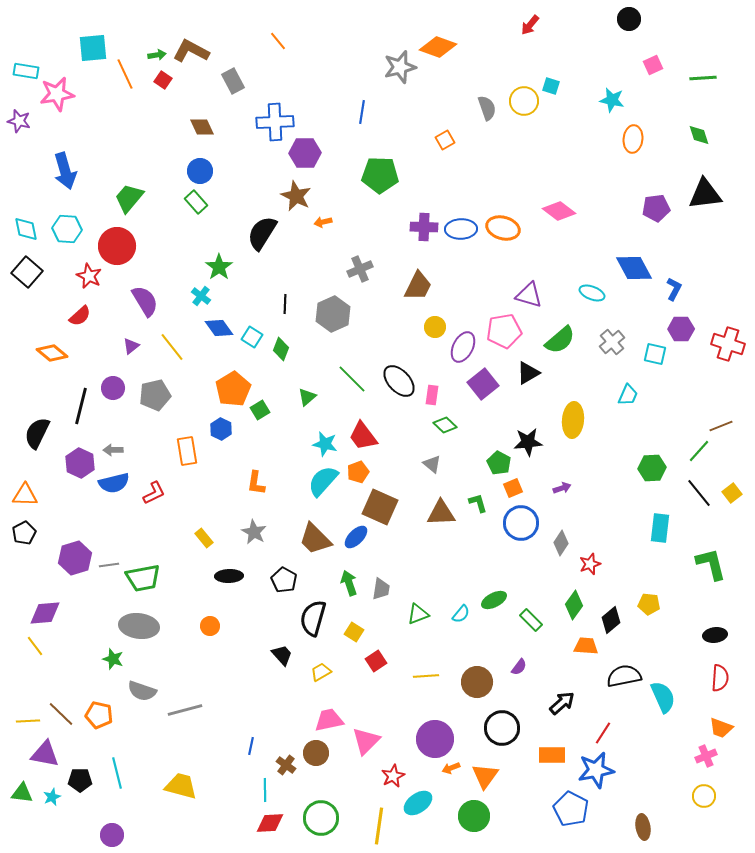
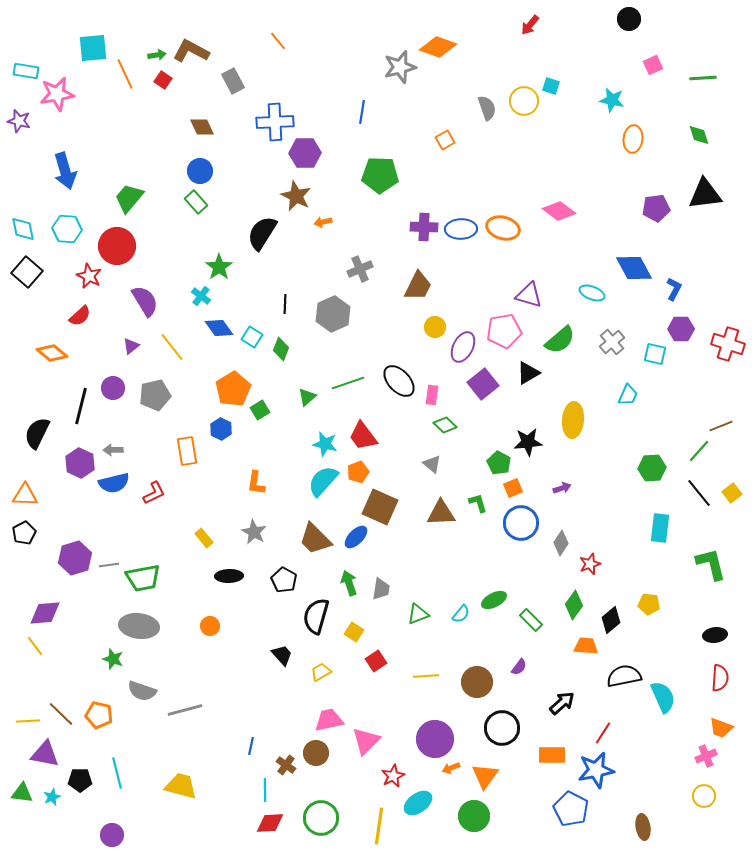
cyan diamond at (26, 229): moved 3 px left
green line at (352, 379): moved 4 px left, 4 px down; rotated 64 degrees counterclockwise
black semicircle at (313, 618): moved 3 px right, 2 px up
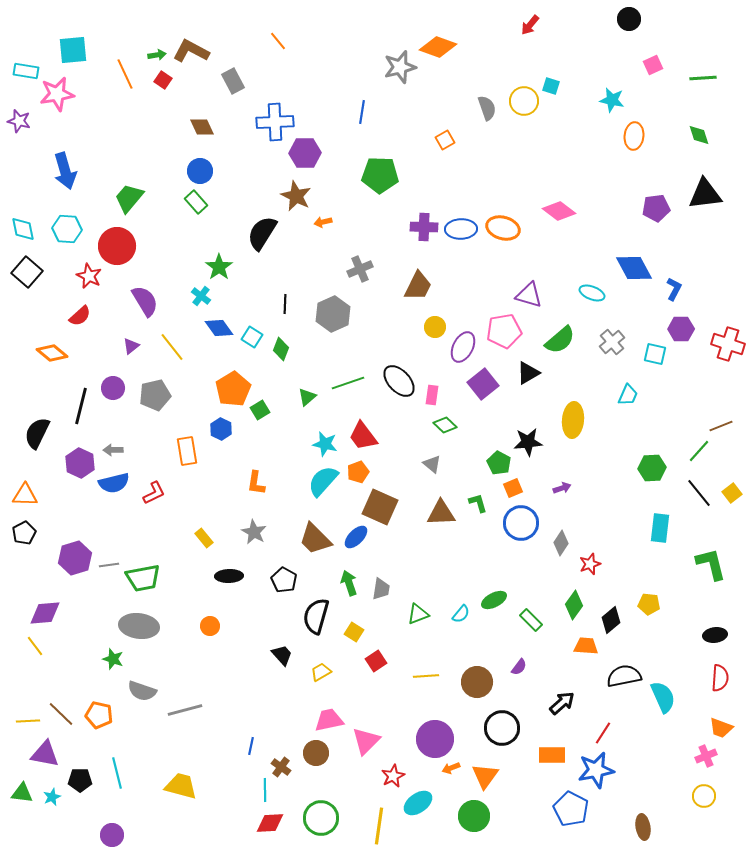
cyan square at (93, 48): moved 20 px left, 2 px down
orange ellipse at (633, 139): moved 1 px right, 3 px up
brown cross at (286, 765): moved 5 px left, 2 px down
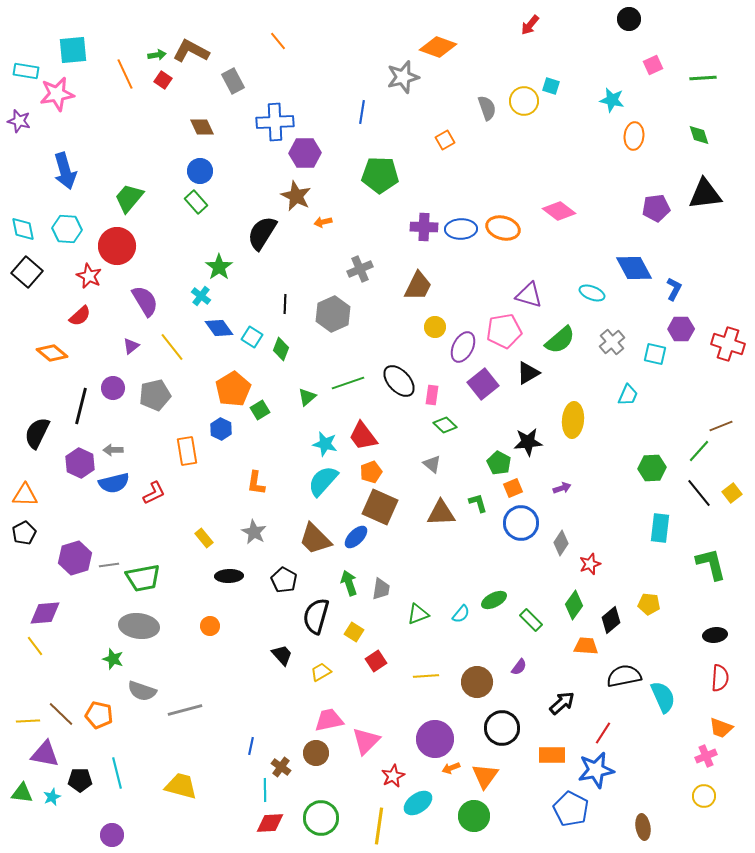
gray star at (400, 67): moved 3 px right, 10 px down
orange pentagon at (358, 472): moved 13 px right
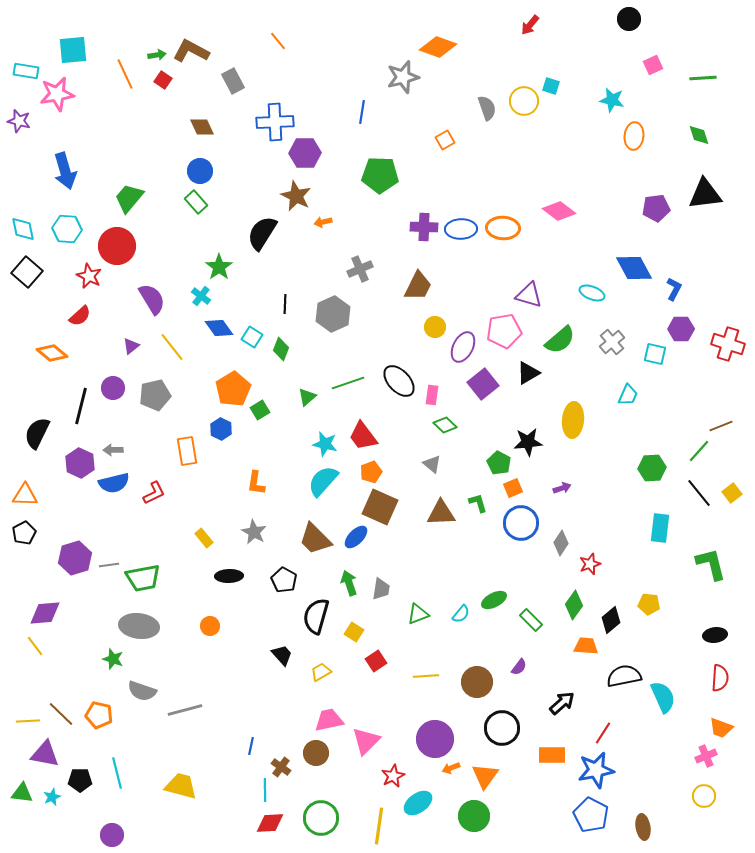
orange ellipse at (503, 228): rotated 12 degrees counterclockwise
purple semicircle at (145, 301): moved 7 px right, 2 px up
blue pentagon at (571, 809): moved 20 px right, 6 px down
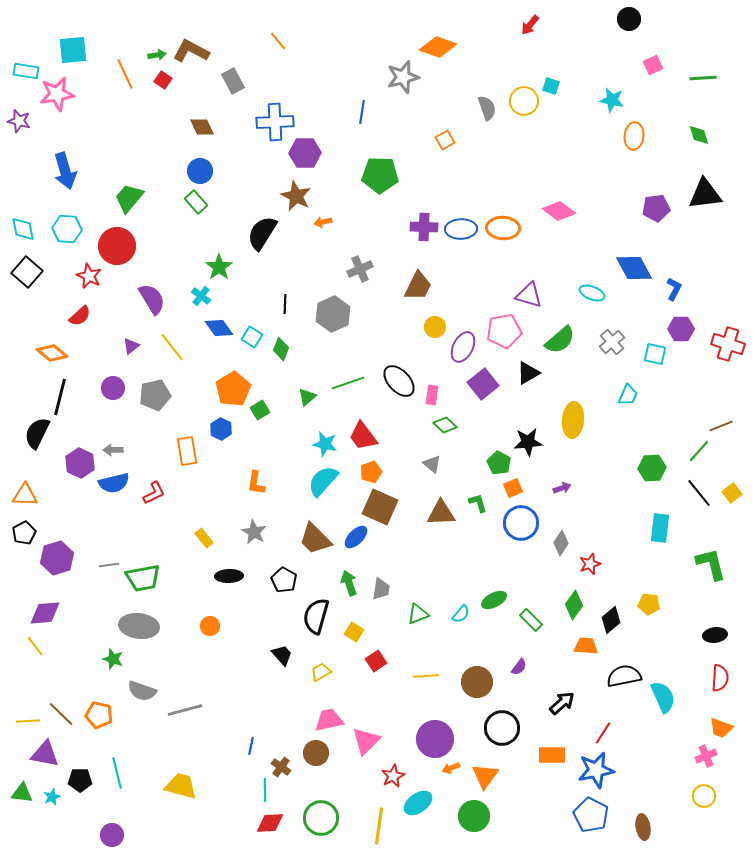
black line at (81, 406): moved 21 px left, 9 px up
purple hexagon at (75, 558): moved 18 px left
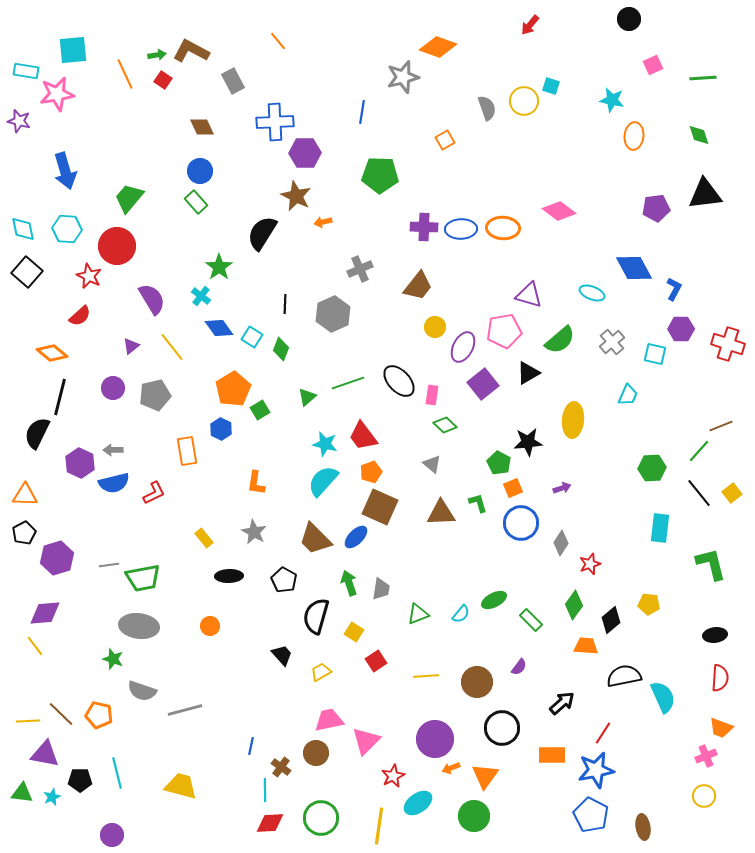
brown trapezoid at (418, 286): rotated 12 degrees clockwise
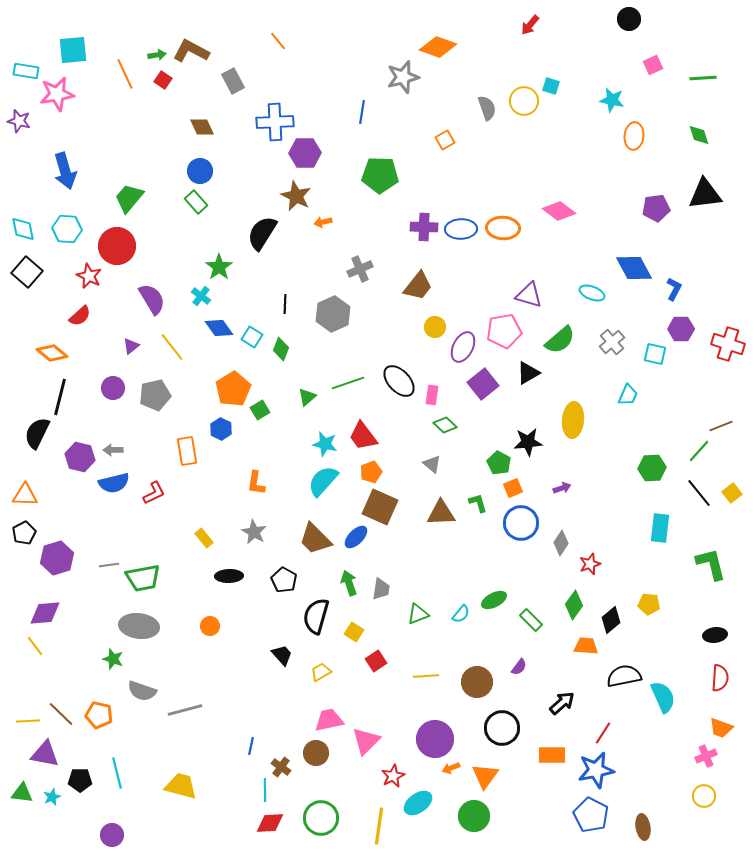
purple hexagon at (80, 463): moved 6 px up; rotated 12 degrees counterclockwise
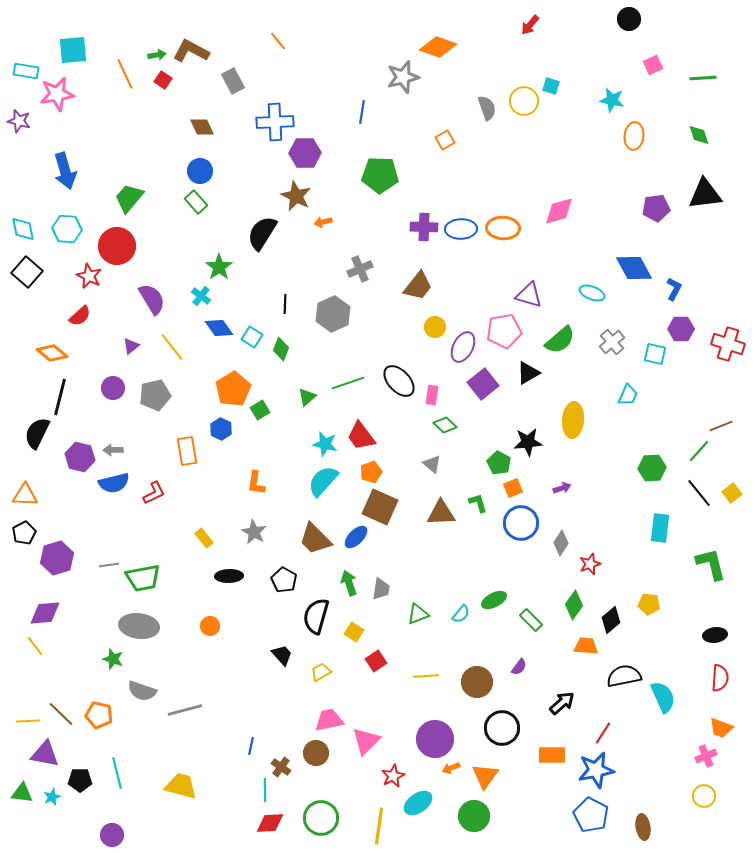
pink diamond at (559, 211): rotated 52 degrees counterclockwise
red trapezoid at (363, 436): moved 2 px left
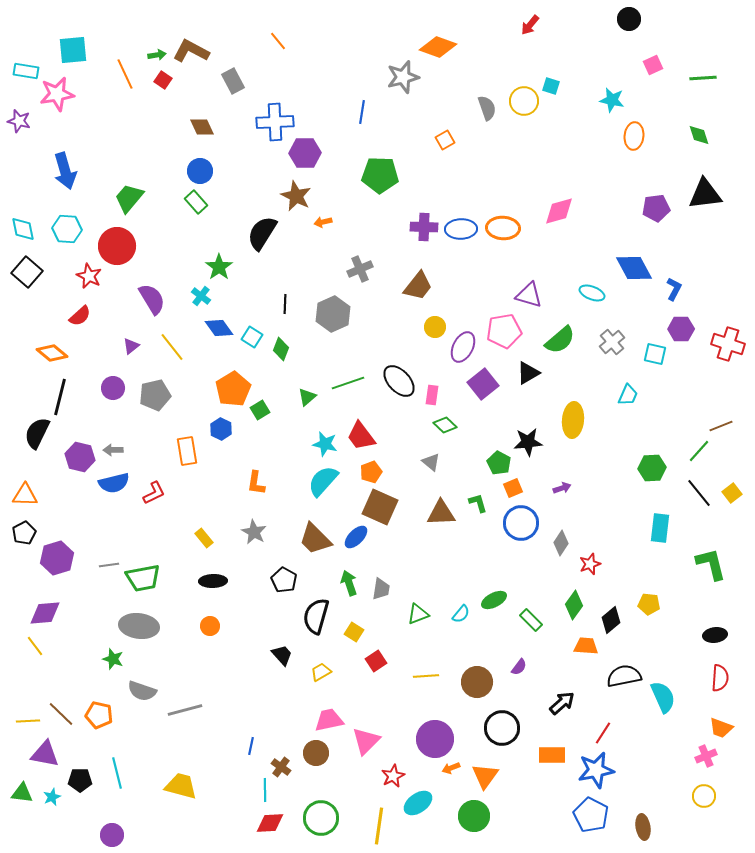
gray triangle at (432, 464): moved 1 px left, 2 px up
black ellipse at (229, 576): moved 16 px left, 5 px down
